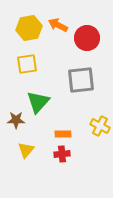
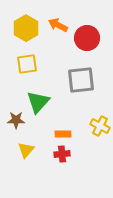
yellow hexagon: moved 3 px left; rotated 20 degrees counterclockwise
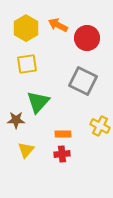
gray square: moved 2 px right, 1 px down; rotated 32 degrees clockwise
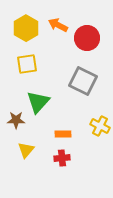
red cross: moved 4 px down
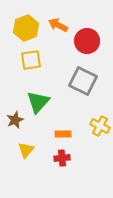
yellow hexagon: rotated 10 degrees clockwise
red circle: moved 3 px down
yellow square: moved 4 px right, 4 px up
brown star: moved 1 px left; rotated 24 degrees counterclockwise
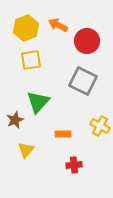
red cross: moved 12 px right, 7 px down
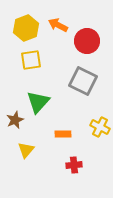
yellow cross: moved 1 px down
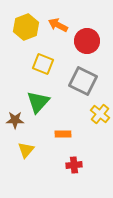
yellow hexagon: moved 1 px up
yellow square: moved 12 px right, 4 px down; rotated 30 degrees clockwise
brown star: rotated 24 degrees clockwise
yellow cross: moved 13 px up; rotated 12 degrees clockwise
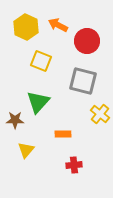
yellow hexagon: rotated 15 degrees counterclockwise
yellow square: moved 2 px left, 3 px up
gray square: rotated 12 degrees counterclockwise
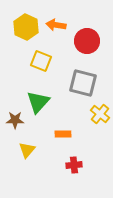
orange arrow: moved 2 px left; rotated 18 degrees counterclockwise
gray square: moved 2 px down
yellow triangle: moved 1 px right
